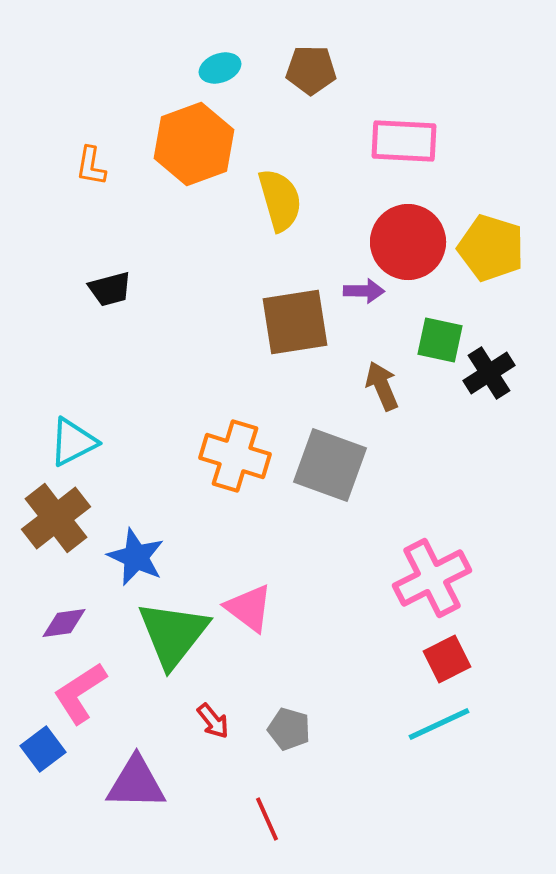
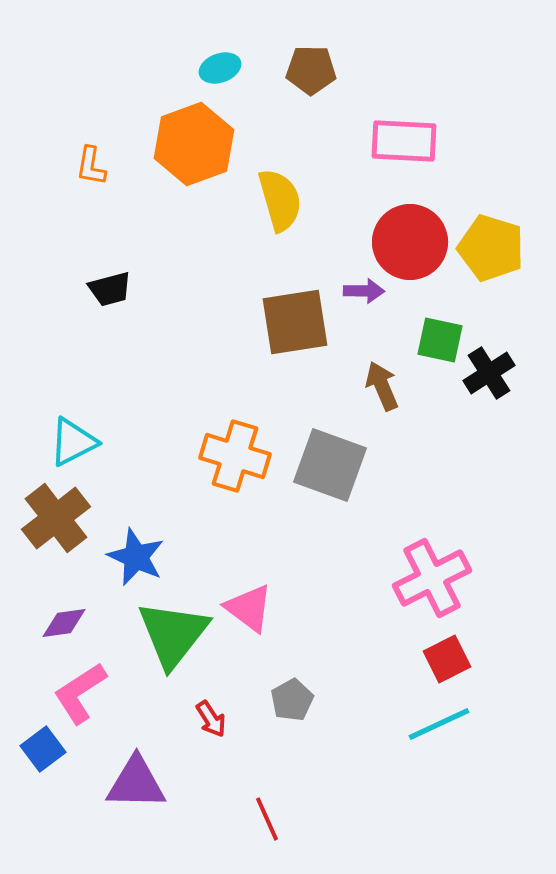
red circle: moved 2 px right
red arrow: moved 2 px left, 2 px up; rotated 6 degrees clockwise
gray pentagon: moved 3 px right, 29 px up; rotated 27 degrees clockwise
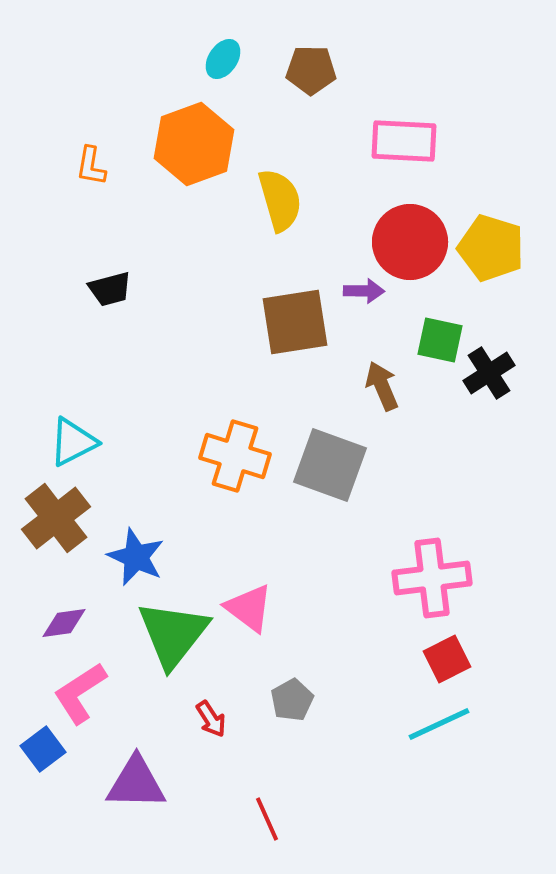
cyan ellipse: moved 3 px right, 9 px up; rotated 36 degrees counterclockwise
pink cross: rotated 20 degrees clockwise
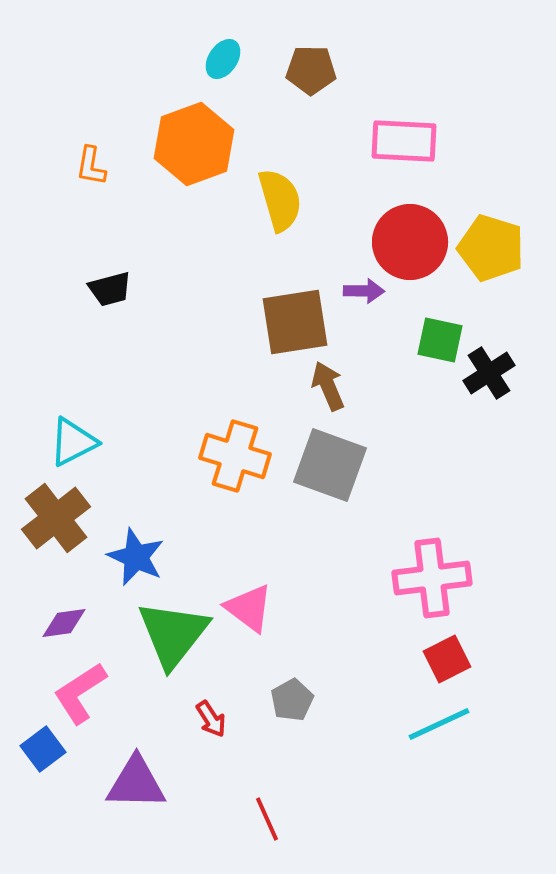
brown arrow: moved 54 px left
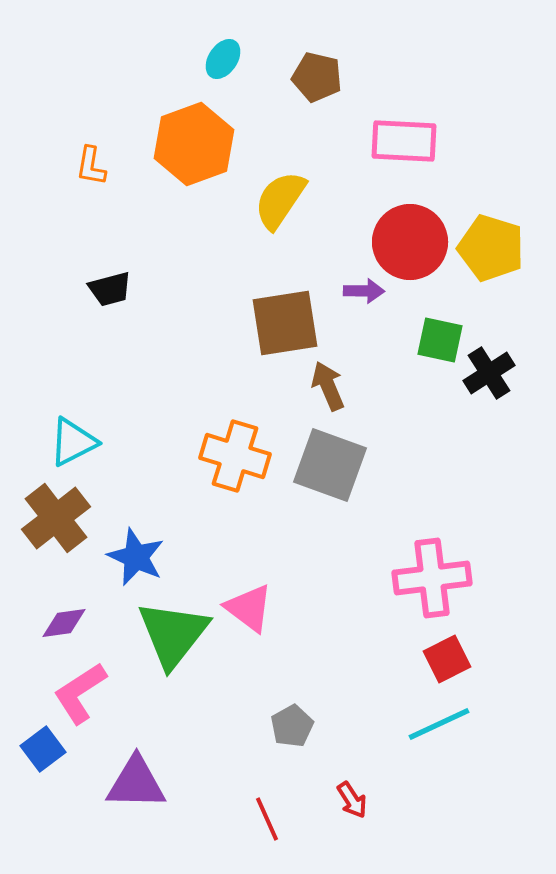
brown pentagon: moved 6 px right, 7 px down; rotated 12 degrees clockwise
yellow semicircle: rotated 130 degrees counterclockwise
brown square: moved 10 px left, 1 px down
gray pentagon: moved 26 px down
red arrow: moved 141 px right, 81 px down
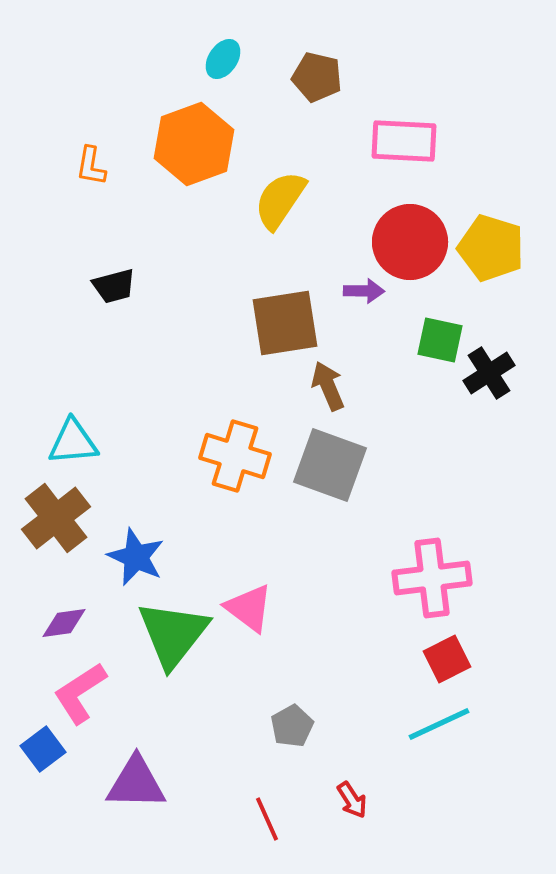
black trapezoid: moved 4 px right, 3 px up
cyan triangle: rotated 22 degrees clockwise
